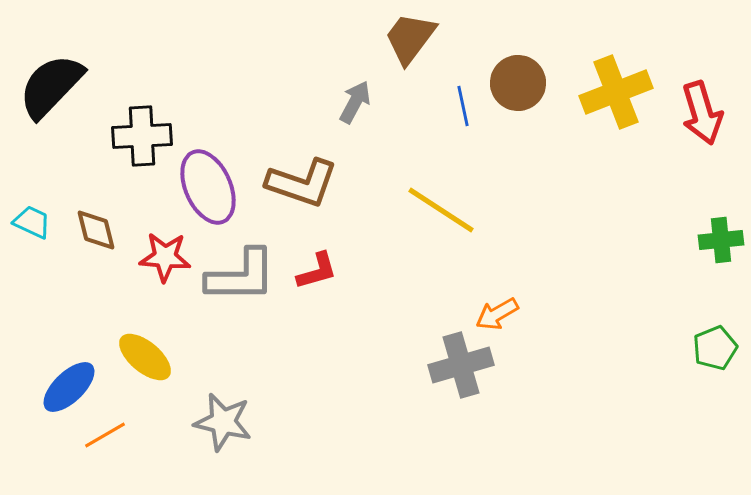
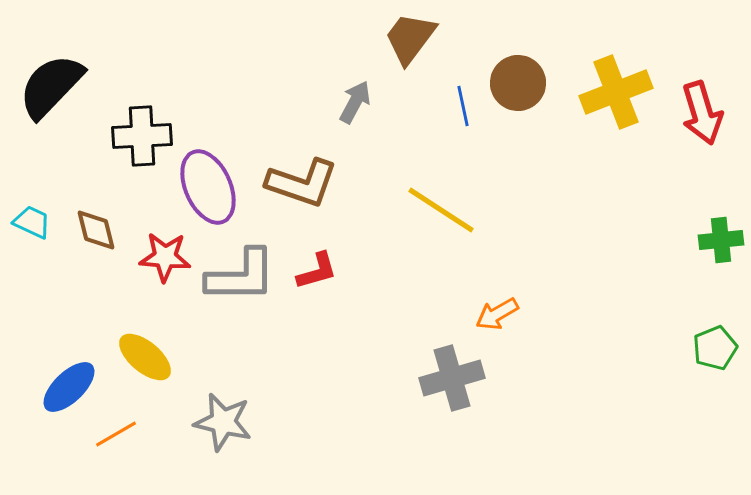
gray cross: moved 9 px left, 13 px down
orange line: moved 11 px right, 1 px up
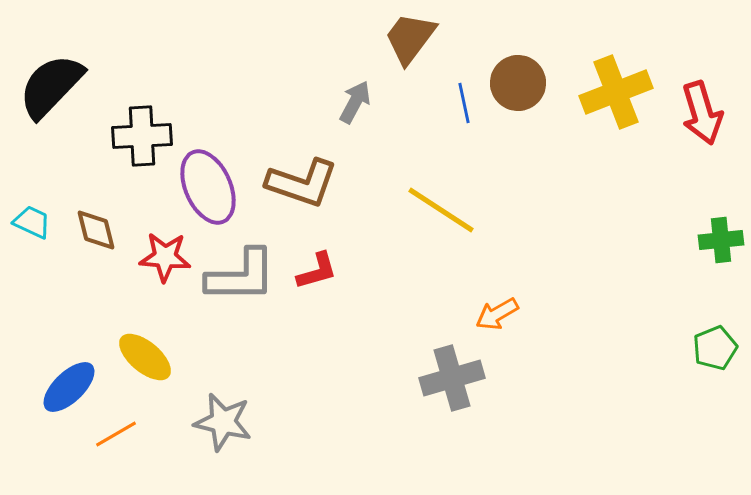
blue line: moved 1 px right, 3 px up
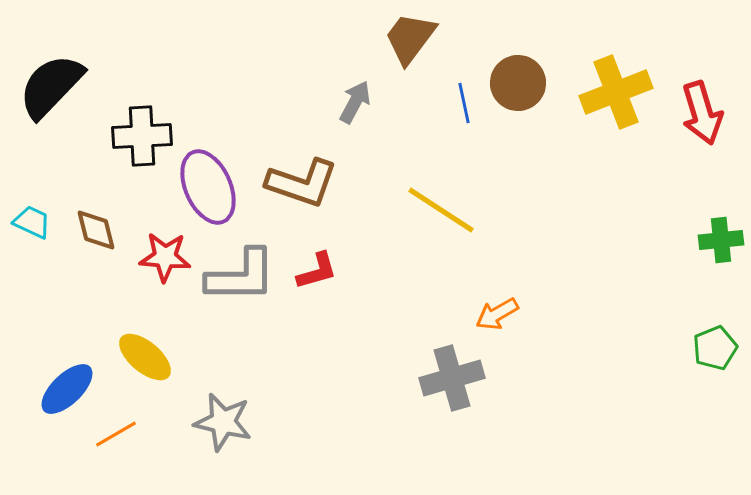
blue ellipse: moved 2 px left, 2 px down
